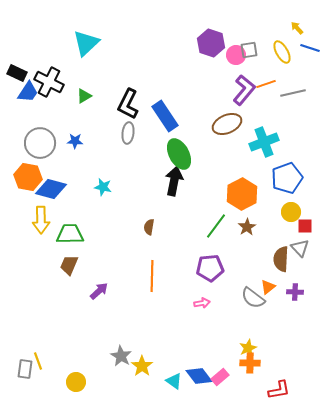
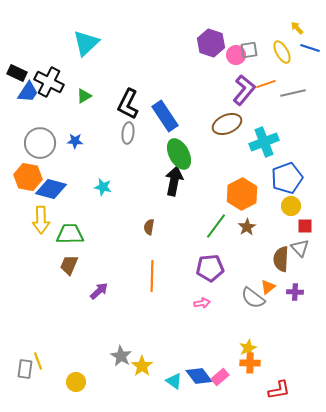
yellow circle at (291, 212): moved 6 px up
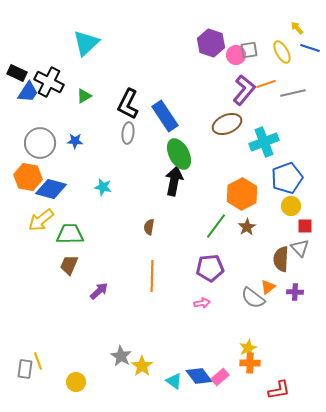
yellow arrow at (41, 220): rotated 52 degrees clockwise
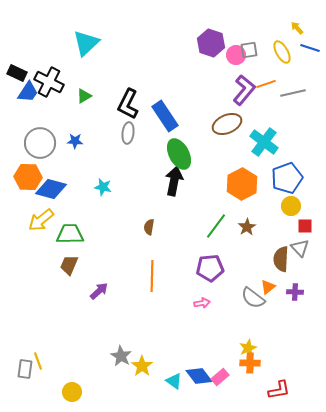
cyan cross at (264, 142): rotated 32 degrees counterclockwise
orange hexagon at (28, 177): rotated 8 degrees counterclockwise
orange hexagon at (242, 194): moved 10 px up
yellow circle at (76, 382): moved 4 px left, 10 px down
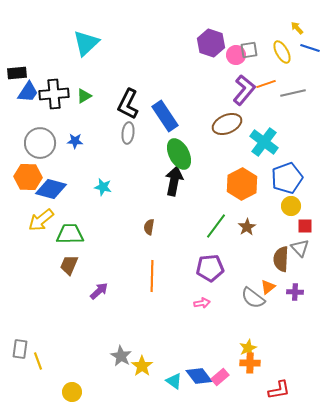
black rectangle at (17, 73): rotated 30 degrees counterclockwise
black cross at (49, 82): moved 5 px right, 12 px down; rotated 32 degrees counterclockwise
gray rectangle at (25, 369): moved 5 px left, 20 px up
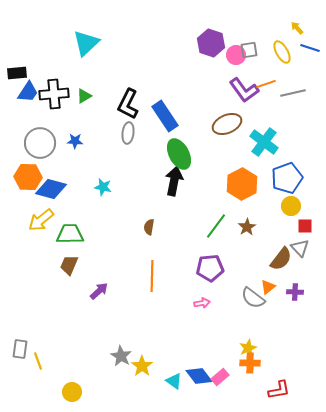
purple L-shape at (244, 90): rotated 104 degrees clockwise
brown semicircle at (281, 259): rotated 145 degrees counterclockwise
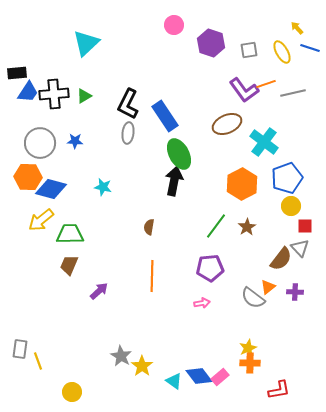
pink circle at (236, 55): moved 62 px left, 30 px up
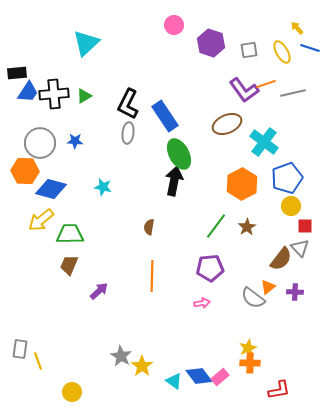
orange hexagon at (28, 177): moved 3 px left, 6 px up
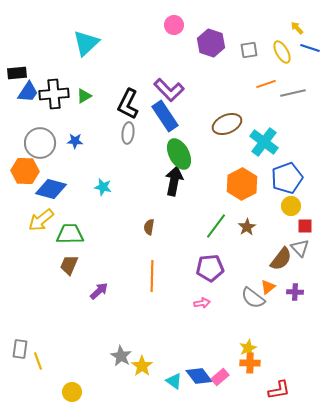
purple L-shape at (244, 90): moved 75 px left; rotated 8 degrees counterclockwise
